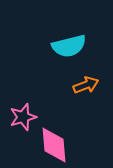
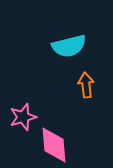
orange arrow: rotated 75 degrees counterclockwise
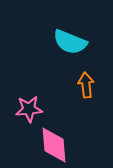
cyan semicircle: moved 1 px right, 4 px up; rotated 36 degrees clockwise
pink star: moved 6 px right, 8 px up; rotated 12 degrees clockwise
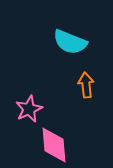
pink star: rotated 20 degrees counterclockwise
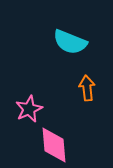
orange arrow: moved 1 px right, 3 px down
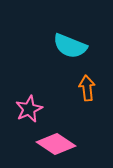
cyan semicircle: moved 4 px down
pink diamond: moved 2 px right, 1 px up; rotated 51 degrees counterclockwise
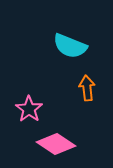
pink star: rotated 12 degrees counterclockwise
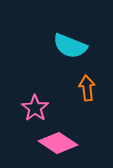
pink star: moved 6 px right, 1 px up
pink diamond: moved 2 px right, 1 px up
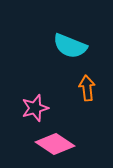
pink star: rotated 20 degrees clockwise
pink diamond: moved 3 px left, 1 px down
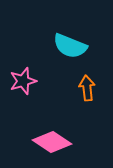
pink star: moved 12 px left, 27 px up
pink diamond: moved 3 px left, 2 px up
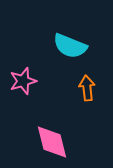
pink diamond: rotated 42 degrees clockwise
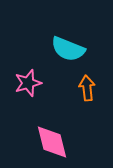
cyan semicircle: moved 2 px left, 3 px down
pink star: moved 5 px right, 2 px down
